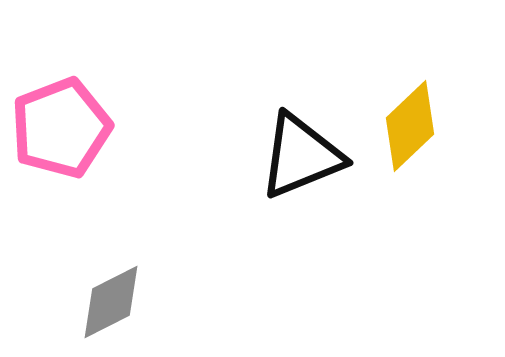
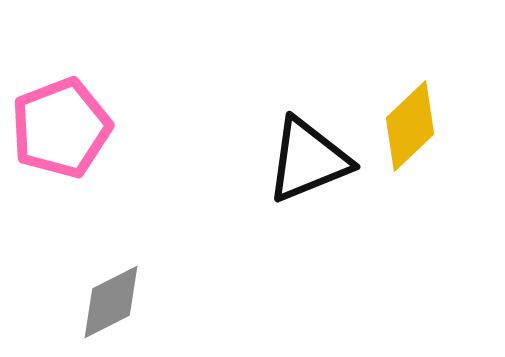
black triangle: moved 7 px right, 4 px down
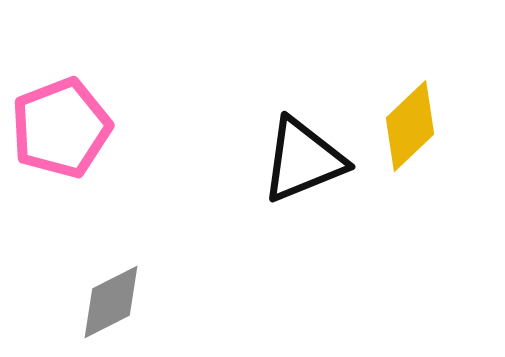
black triangle: moved 5 px left
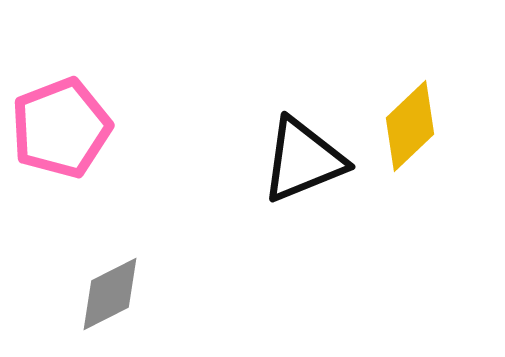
gray diamond: moved 1 px left, 8 px up
